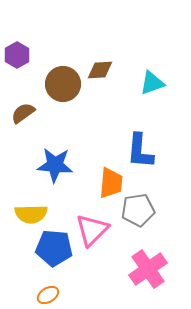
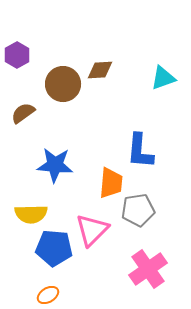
cyan triangle: moved 11 px right, 5 px up
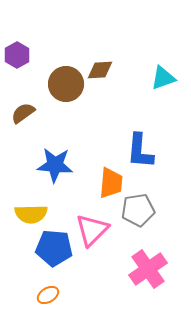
brown circle: moved 3 px right
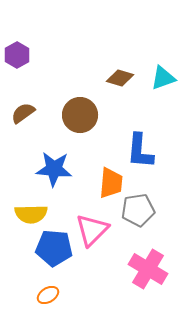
brown diamond: moved 20 px right, 8 px down; rotated 20 degrees clockwise
brown circle: moved 14 px right, 31 px down
blue star: moved 1 px left, 4 px down
pink cross: rotated 24 degrees counterclockwise
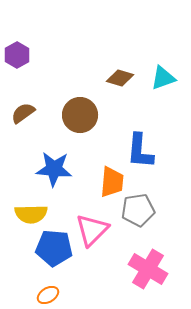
orange trapezoid: moved 1 px right, 1 px up
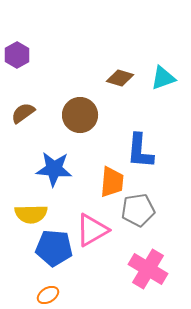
pink triangle: rotated 15 degrees clockwise
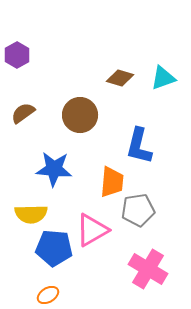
blue L-shape: moved 1 px left, 5 px up; rotated 9 degrees clockwise
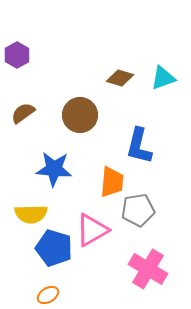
blue pentagon: rotated 12 degrees clockwise
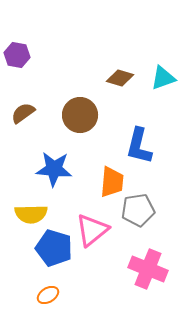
purple hexagon: rotated 20 degrees counterclockwise
pink triangle: rotated 9 degrees counterclockwise
pink cross: rotated 9 degrees counterclockwise
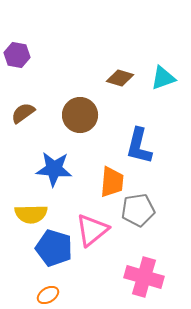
pink cross: moved 4 px left, 8 px down; rotated 6 degrees counterclockwise
